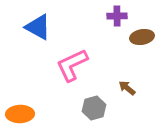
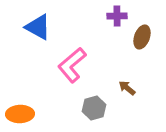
brown ellipse: rotated 60 degrees counterclockwise
pink L-shape: rotated 15 degrees counterclockwise
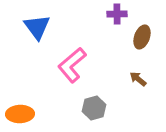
purple cross: moved 2 px up
blue triangle: moved 1 px left; rotated 24 degrees clockwise
brown arrow: moved 11 px right, 9 px up
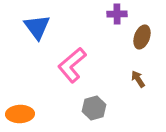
brown arrow: rotated 18 degrees clockwise
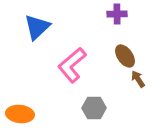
blue triangle: rotated 24 degrees clockwise
brown ellipse: moved 17 px left, 19 px down; rotated 55 degrees counterclockwise
gray hexagon: rotated 15 degrees clockwise
orange ellipse: rotated 8 degrees clockwise
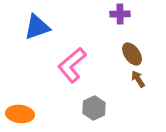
purple cross: moved 3 px right
blue triangle: rotated 24 degrees clockwise
brown ellipse: moved 7 px right, 2 px up
gray hexagon: rotated 25 degrees counterclockwise
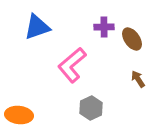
purple cross: moved 16 px left, 13 px down
brown ellipse: moved 15 px up
gray hexagon: moved 3 px left
orange ellipse: moved 1 px left, 1 px down
